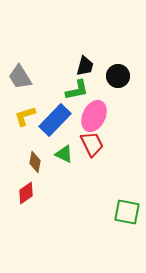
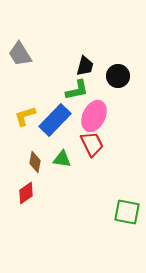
gray trapezoid: moved 23 px up
green triangle: moved 2 px left, 5 px down; rotated 18 degrees counterclockwise
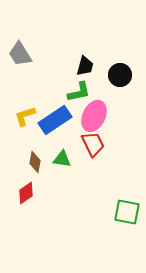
black circle: moved 2 px right, 1 px up
green L-shape: moved 2 px right, 2 px down
blue rectangle: rotated 12 degrees clockwise
red trapezoid: moved 1 px right
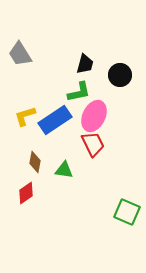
black trapezoid: moved 2 px up
green triangle: moved 2 px right, 11 px down
green square: rotated 12 degrees clockwise
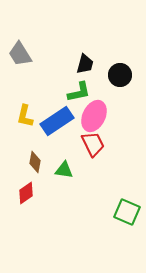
yellow L-shape: rotated 60 degrees counterclockwise
blue rectangle: moved 2 px right, 1 px down
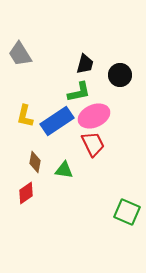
pink ellipse: rotated 40 degrees clockwise
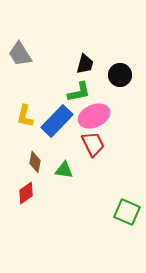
blue rectangle: rotated 12 degrees counterclockwise
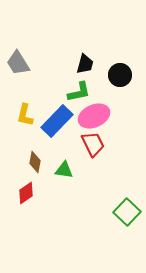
gray trapezoid: moved 2 px left, 9 px down
yellow L-shape: moved 1 px up
green square: rotated 20 degrees clockwise
